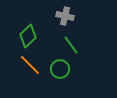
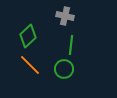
green line: rotated 42 degrees clockwise
green circle: moved 4 px right
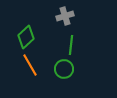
gray cross: rotated 30 degrees counterclockwise
green diamond: moved 2 px left, 1 px down
orange line: rotated 15 degrees clockwise
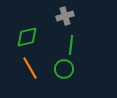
green diamond: moved 1 px right; rotated 30 degrees clockwise
orange line: moved 3 px down
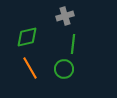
green line: moved 2 px right, 1 px up
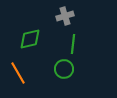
green diamond: moved 3 px right, 2 px down
orange line: moved 12 px left, 5 px down
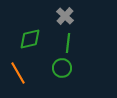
gray cross: rotated 30 degrees counterclockwise
green line: moved 5 px left, 1 px up
green circle: moved 2 px left, 1 px up
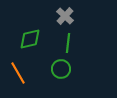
green circle: moved 1 px left, 1 px down
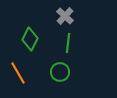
green diamond: rotated 50 degrees counterclockwise
green circle: moved 1 px left, 3 px down
